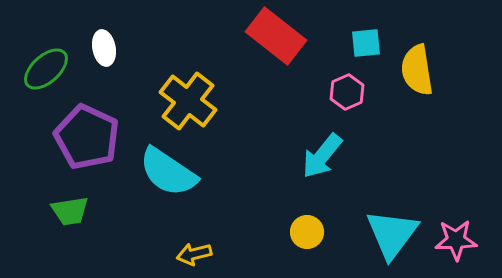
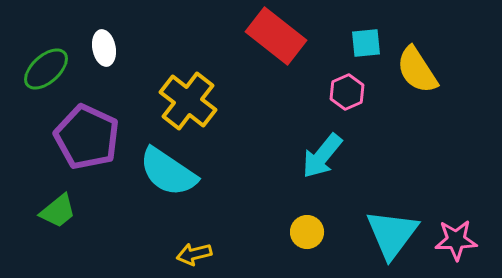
yellow semicircle: rotated 24 degrees counterclockwise
green trapezoid: moved 12 px left; rotated 30 degrees counterclockwise
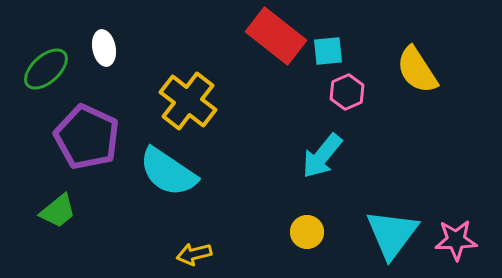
cyan square: moved 38 px left, 8 px down
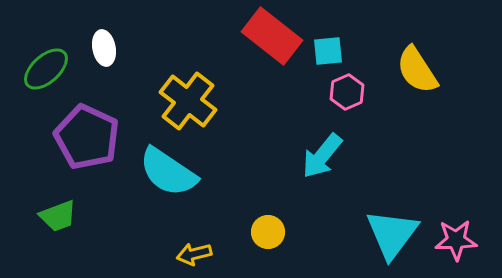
red rectangle: moved 4 px left
green trapezoid: moved 5 px down; rotated 18 degrees clockwise
yellow circle: moved 39 px left
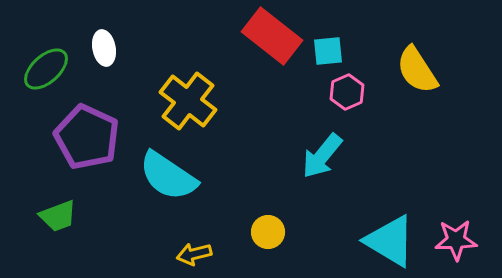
cyan semicircle: moved 4 px down
cyan triangle: moved 2 px left, 7 px down; rotated 36 degrees counterclockwise
